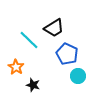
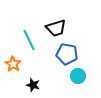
black trapezoid: moved 2 px right; rotated 15 degrees clockwise
cyan line: rotated 20 degrees clockwise
blue pentagon: rotated 15 degrees counterclockwise
orange star: moved 3 px left, 3 px up
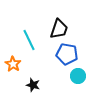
black trapezoid: moved 3 px right, 1 px down; rotated 55 degrees counterclockwise
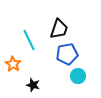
blue pentagon: rotated 20 degrees counterclockwise
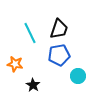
cyan line: moved 1 px right, 7 px up
blue pentagon: moved 8 px left, 1 px down
orange star: moved 2 px right; rotated 21 degrees counterclockwise
black star: rotated 16 degrees clockwise
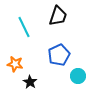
black trapezoid: moved 1 px left, 13 px up
cyan line: moved 6 px left, 6 px up
blue pentagon: rotated 15 degrees counterclockwise
black star: moved 3 px left, 3 px up
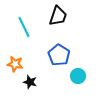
blue pentagon: rotated 15 degrees counterclockwise
black star: rotated 16 degrees counterclockwise
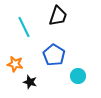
blue pentagon: moved 5 px left
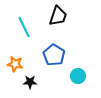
black star: rotated 16 degrees counterclockwise
